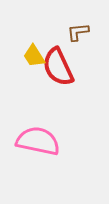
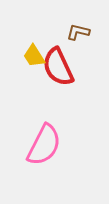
brown L-shape: rotated 20 degrees clockwise
pink semicircle: moved 6 px right, 4 px down; rotated 105 degrees clockwise
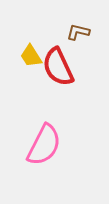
yellow trapezoid: moved 3 px left
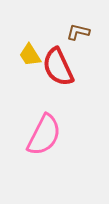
yellow trapezoid: moved 1 px left, 1 px up
pink semicircle: moved 10 px up
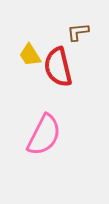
brown L-shape: rotated 20 degrees counterclockwise
red semicircle: rotated 12 degrees clockwise
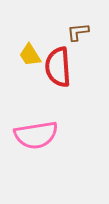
red semicircle: rotated 9 degrees clockwise
pink semicircle: moved 8 px left; rotated 54 degrees clockwise
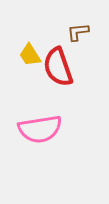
red semicircle: rotated 15 degrees counterclockwise
pink semicircle: moved 4 px right, 6 px up
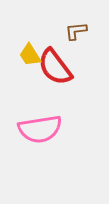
brown L-shape: moved 2 px left, 1 px up
red semicircle: moved 3 px left; rotated 18 degrees counterclockwise
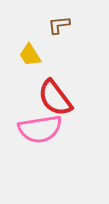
brown L-shape: moved 17 px left, 6 px up
red semicircle: moved 31 px down
